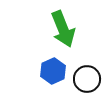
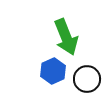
green arrow: moved 3 px right, 8 px down
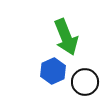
black circle: moved 2 px left, 3 px down
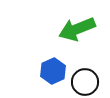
green arrow: moved 11 px right, 8 px up; rotated 90 degrees clockwise
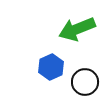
blue hexagon: moved 2 px left, 4 px up
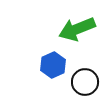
blue hexagon: moved 2 px right, 2 px up
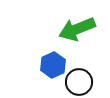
black circle: moved 6 px left
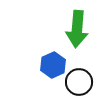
green arrow: rotated 63 degrees counterclockwise
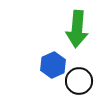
black circle: moved 1 px up
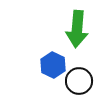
blue hexagon: rotated 10 degrees counterclockwise
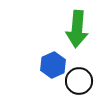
blue hexagon: rotated 10 degrees clockwise
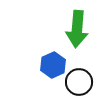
black circle: moved 1 px down
